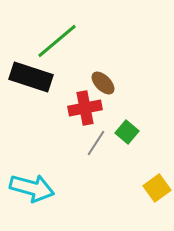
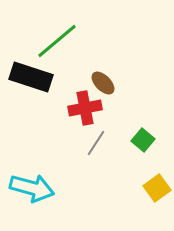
green square: moved 16 px right, 8 px down
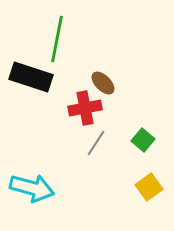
green line: moved 2 px up; rotated 39 degrees counterclockwise
yellow square: moved 8 px left, 1 px up
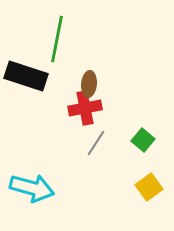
black rectangle: moved 5 px left, 1 px up
brown ellipse: moved 14 px left, 1 px down; rotated 50 degrees clockwise
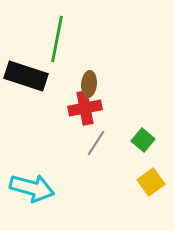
yellow square: moved 2 px right, 5 px up
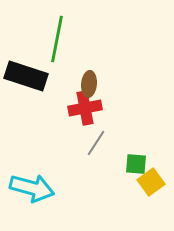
green square: moved 7 px left, 24 px down; rotated 35 degrees counterclockwise
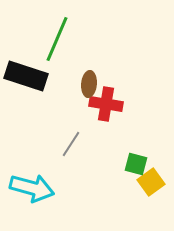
green line: rotated 12 degrees clockwise
red cross: moved 21 px right, 4 px up; rotated 20 degrees clockwise
gray line: moved 25 px left, 1 px down
green square: rotated 10 degrees clockwise
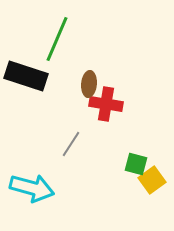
yellow square: moved 1 px right, 2 px up
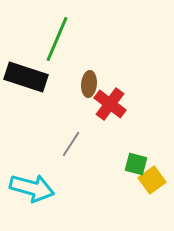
black rectangle: moved 1 px down
red cross: moved 4 px right; rotated 28 degrees clockwise
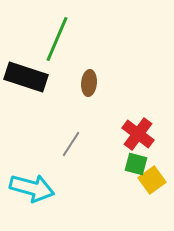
brown ellipse: moved 1 px up
red cross: moved 28 px right, 30 px down
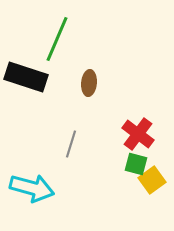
gray line: rotated 16 degrees counterclockwise
